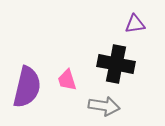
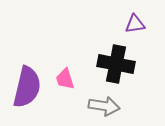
pink trapezoid: moved 2 px left, 1 px up
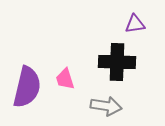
black cross: moved 1 px right, 2 px up; rotated 9 degrees counterclockwise
gray arrow: moved 2 px right
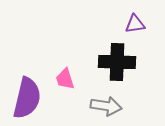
purple semicircle: moved 11 px down
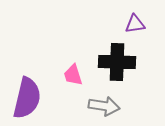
pink trapezoid: moved 8 px right, 4 px up
gray arrow: moved 2 px left
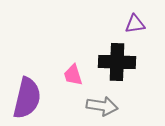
gray arrow: moved 2 px left
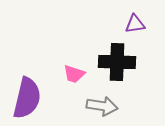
pink trapezoid: moved 1 px right, 1 px up; rotated 55 degrees counterclockwise
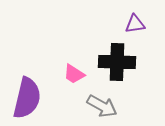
pink trapezoid: rotated 15 degrees clockwise
gray arrow: rotated 20 degrees clockwise
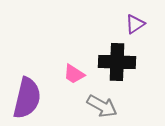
purple triangle: rotated 25 degrees counterclockwise
